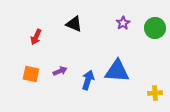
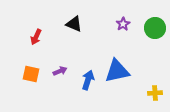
purple star: moved 1 px down
blue triangle: rotated 16 degrees counterclockwise
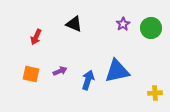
green circle: moved 4 px left
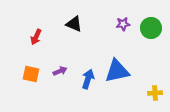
purple star: rotated 24 degrees clockwise
blue arrow: moved 1 px up
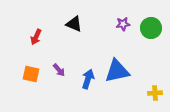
purple arrow: moved 1 px left, 1 px up; rotated 72 degrees clockwise
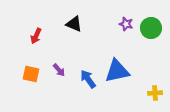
purple star: moved 3 px right; rotated 24 degrees clockwise
red arrow: moved 1 px up
blue arrow: rotated 54 degrees counterclockwise
